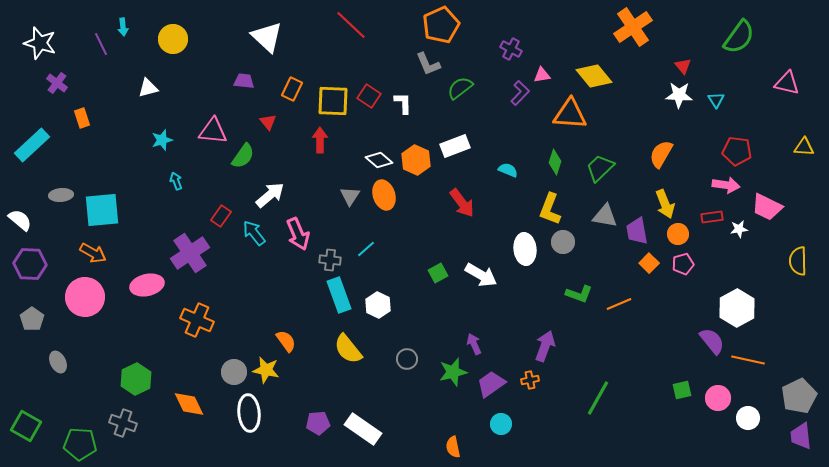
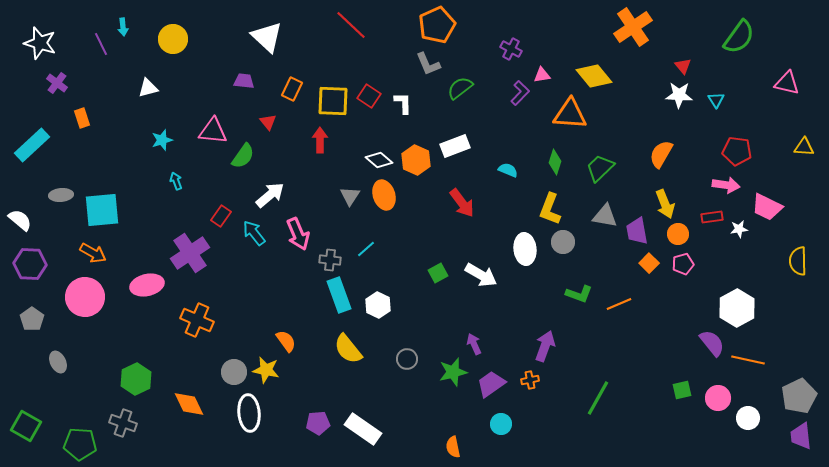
orange pentagon at (441, 25): moved 4 px left
purple semicircle at (712, 341): moved 2 px down
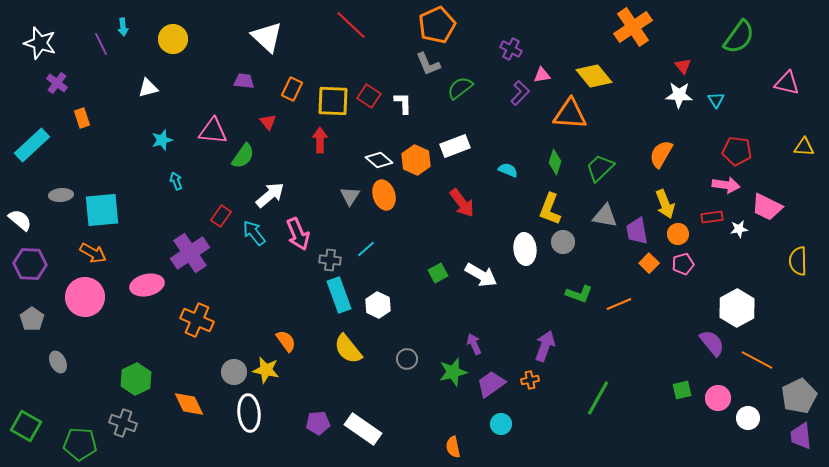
orange line at (748, 360): moved 9 px right; rotated 16 degrees clockwise
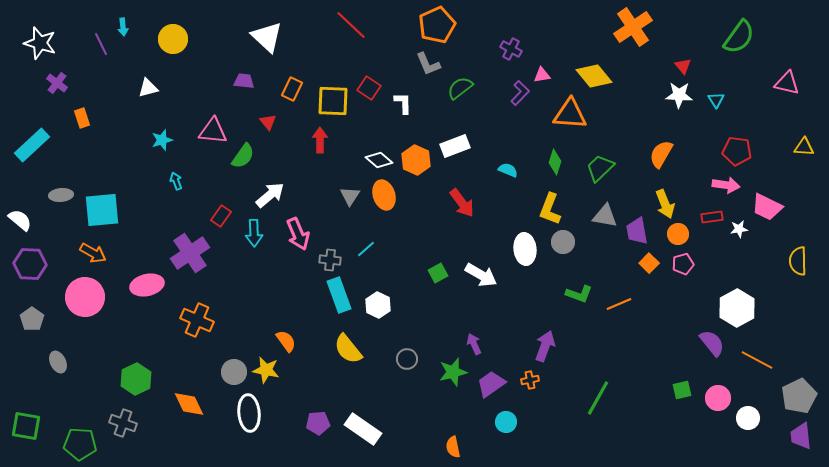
red square at (369, 96): moved 8 px up
cyan arrow at (254, 233): rotated 144 degrees counterclockwise
cyan circle at (501, 424): moved 5 px right, 2 px up
green square at (26, 426): rotated 20 degrees counterclockwise
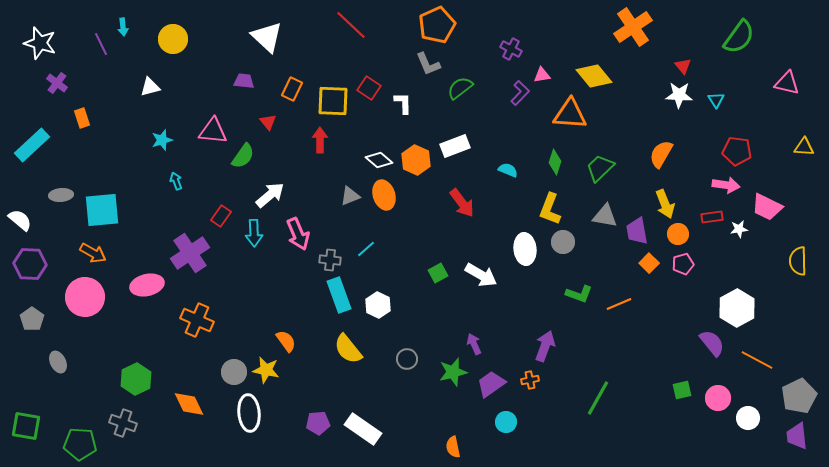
white triangle at (148, 88): moved 2 px right, 1 px up
gray triangle at (350, 196): rotated 35 degrees clockwise
purple trapezoid at (801, 436): moved 4 px left
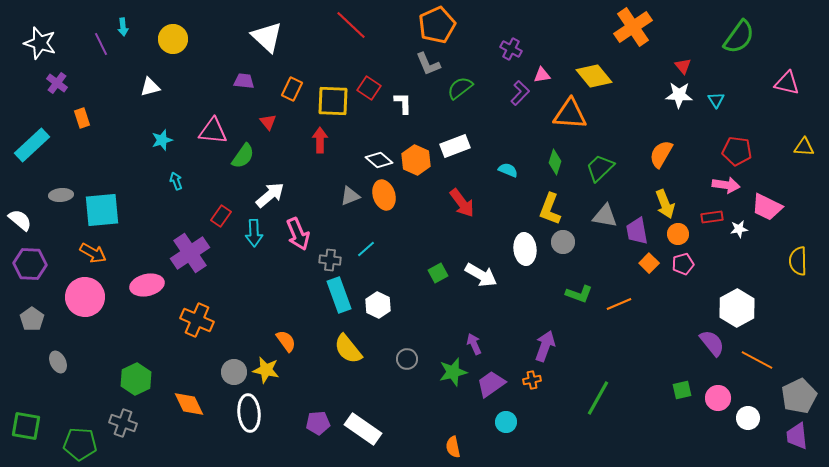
orange cross at (530, 380): moved 2 px right
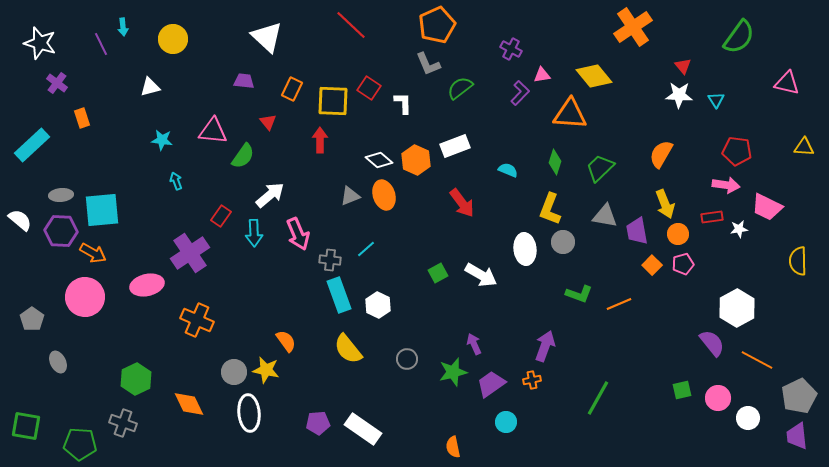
cyan star at (162, 140): rotated 25 degrees clockwise
orange square at (649, 263): moved 3 px right, 2 px down
purple hexagon at (30, 264): moved 31 px right, 33 px up
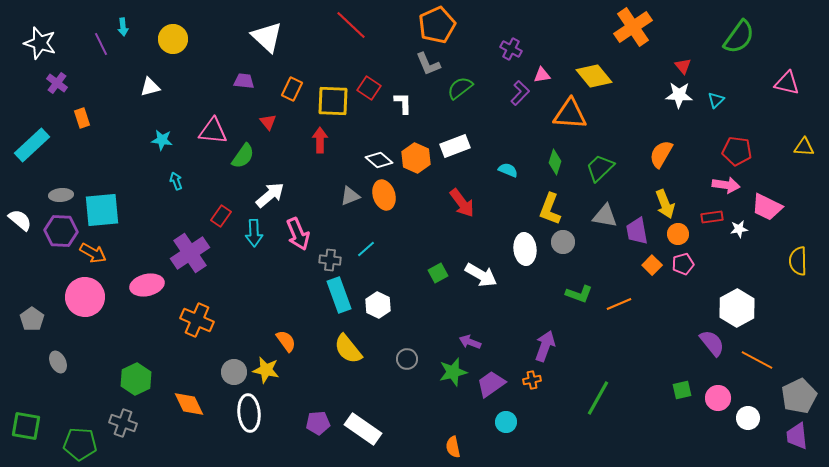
cyan triangle at (716, 100): rotated 18 degrees clockwise
orange hexagon at (416, 160): moved 2 px up
purple arrow at (474, 344): moved 4 px left, 2 px up; rotated 45 degrees counterclockwise
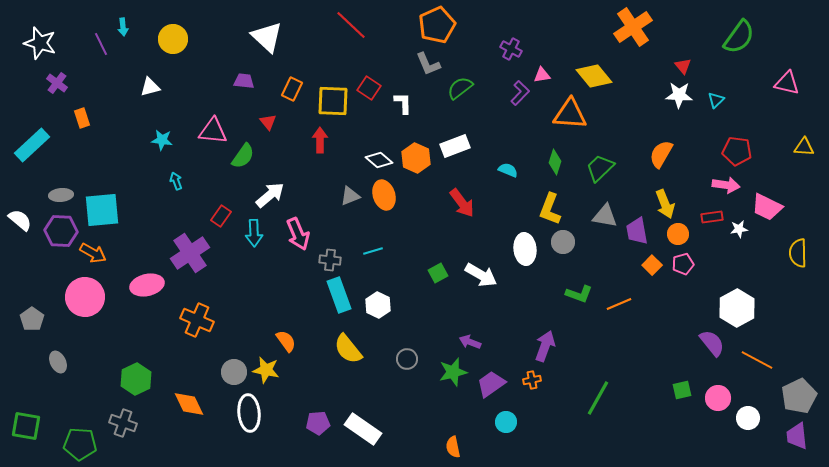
cyan line at (366, 249): moved 7 px right, 2 px down; rotated 24 degrees clockwise
yellow semicircle at (798, 261): moved 8 px up
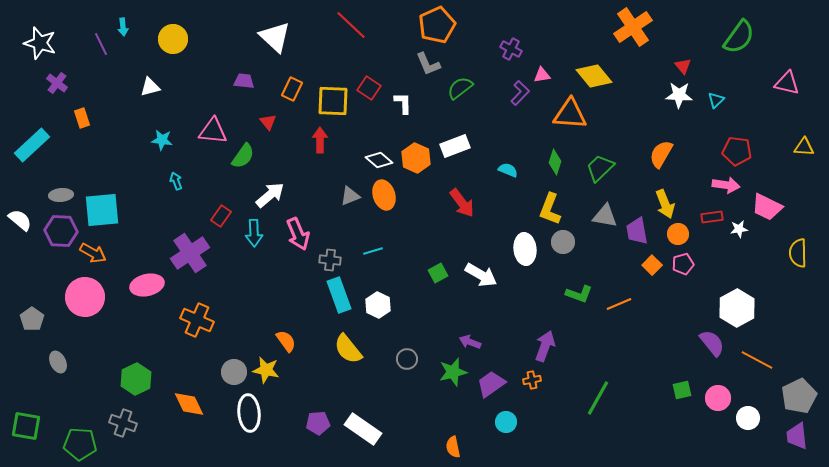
white triangle at (267, 37): moved 8 px right
